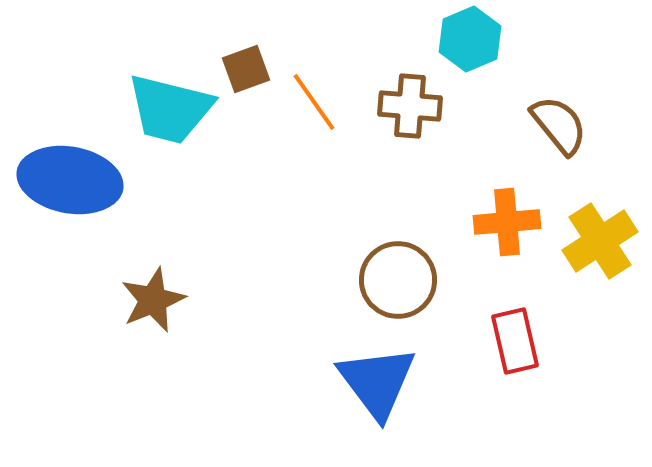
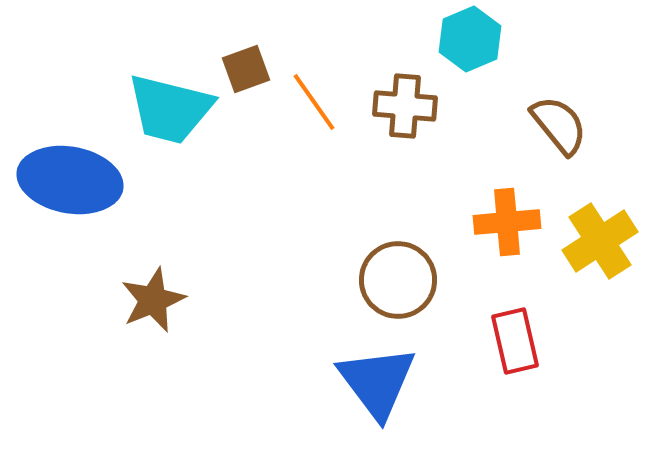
brown cross: moved 5 px left
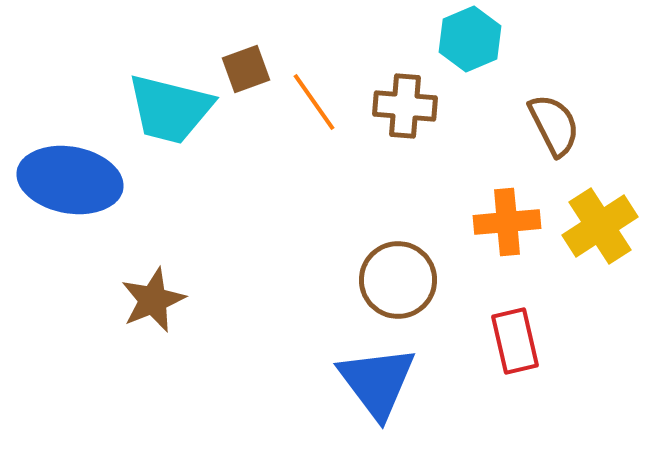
brown semicircle: moved 5 px left; rotated 12 degrees clockwise
yellow cross: moved 15 px up
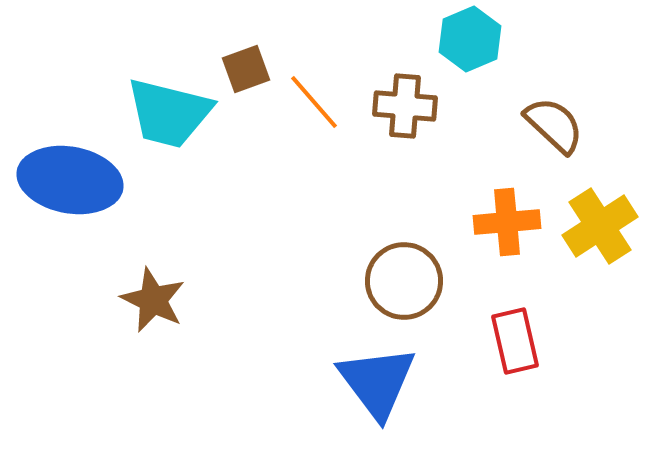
orange line: rotated 6 degrees counterclockwise
cyan trapezoid: moved 1 px left, 4 px down
brown semicircle: rotated 20 degrees counterclockwise
brown circle: moved 6 px right, 1 px down
brown star: rotated 24 degrees counterclockwise
